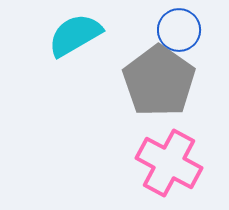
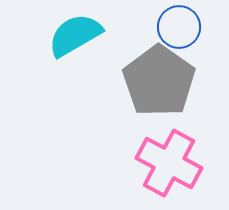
blue circle: moved 3 px up
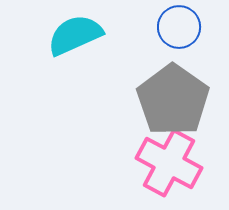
cyan semicircle: rotated 6 degrees clockwise
gray pentagon: moved 14 px right, 19 px down
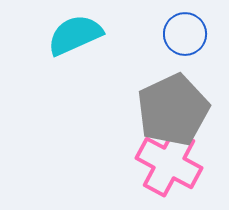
blue circle: moved 6 px right, 7 px down
gray pentagon: moved 10 px down; rotated 12 degrees clockwise
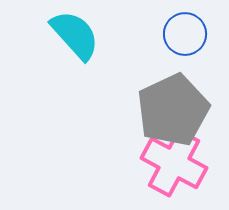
cyan semicircle: rotated 72 degrees clockwise
pink cross: moved 5 px right
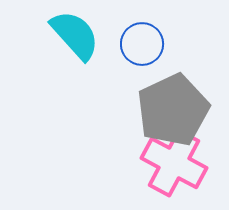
blue circle: moved 43 px left, 10 px down
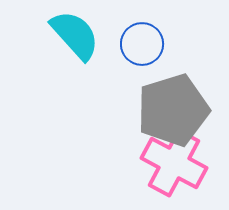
gray pentagon: rotated 8 degrees clockwise
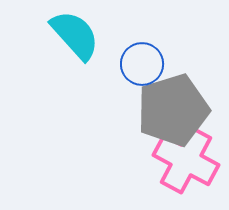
blue circle: moved 20 px down
pink cross: moved 12 px right, 3 px up
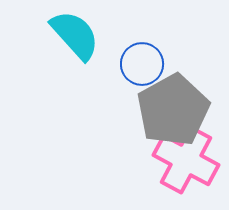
gray pentagon: rotated 12 degrees counterclockwise
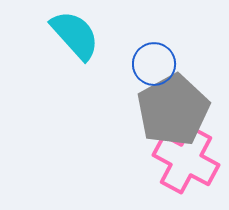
blue circle: moved 12 px right
